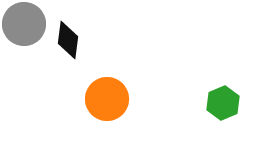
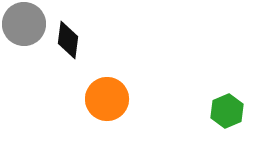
green hexagon: moved 4 px right, 8 px down
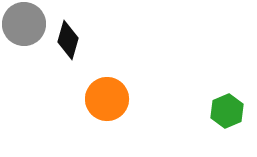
black diamond: rotated 9 degrees clockwise
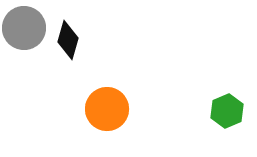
gray circle: moved 4 px down
orange circle: moved 10 px down
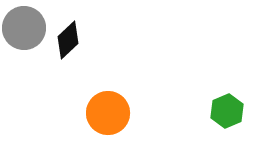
black diamond: rotated 30 degrees clockwise
orange circle: moved 1 px right, 4 px down
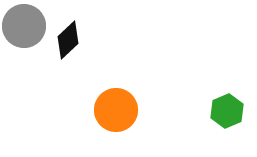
gray circle: moved 2 px up
orange circle: moved 8 px right, 3 px up
